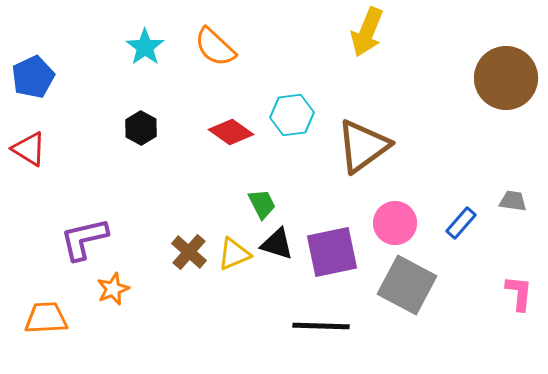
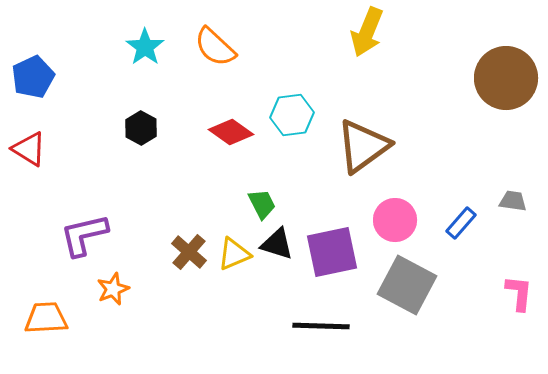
pink circle: moved 3 px up
purple L-shape: moved 4 px up
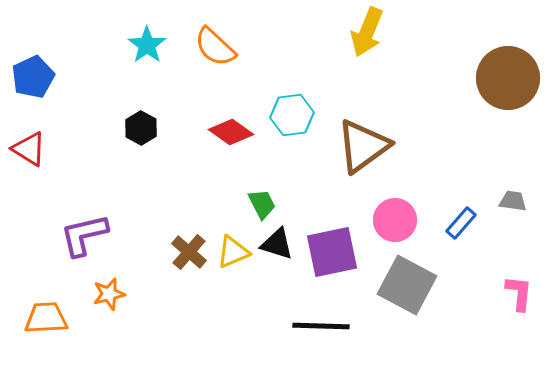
cyan star: moved 2 px right, 2 px up
brown circle: moved 2 px right
yellow triangle: moved 1 px left, 2 px up
orange star: moved 4 px left, 5 px down; rotated 8 degrees clockwise
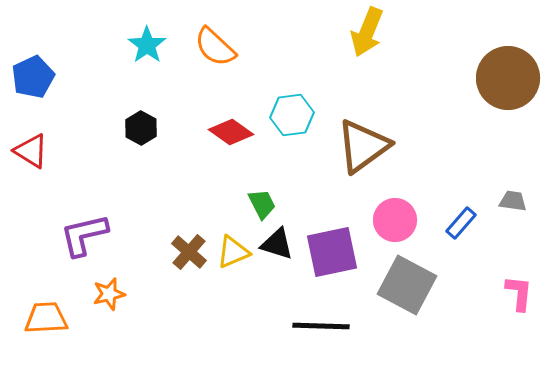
red triangle: moved 2 px right, 2 px down
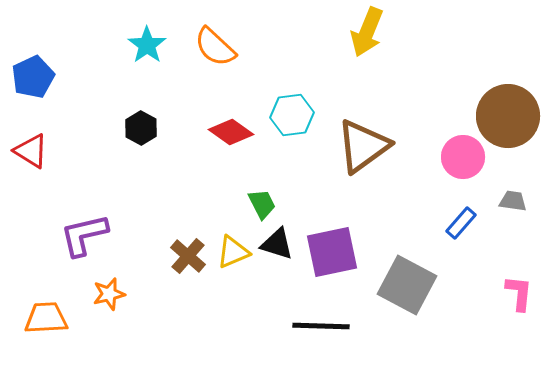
brown circle: moved 38 px down
pink circle: moved 68 px right, 63 px up
brown cross: moved 1 px left, 4 px down
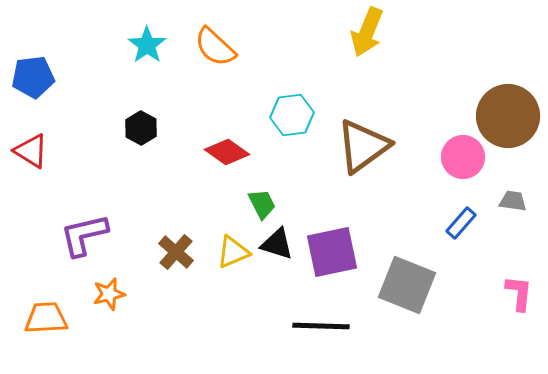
blue pentagon: rotated 18 degrees clockwise
red diamond: moved 4 px left, 20 px down
brown cross: moved 12 px left, 4 px up
gray square: rotated 6 degrees counterclockwise
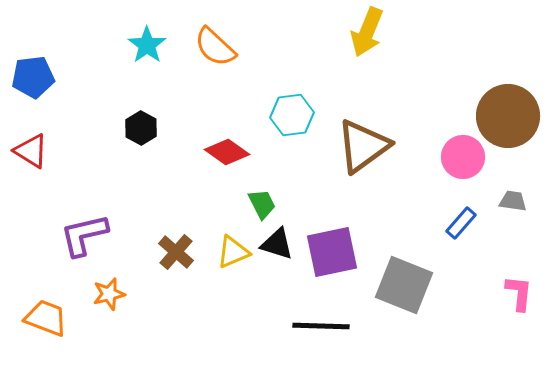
gray square: moved 3 px left
orange trapezoid: rotated 24 degrees clockwise
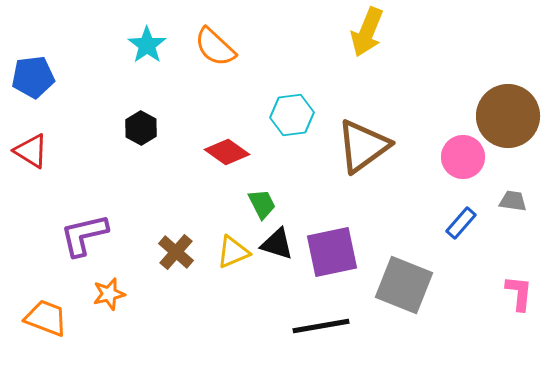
black line: rotated 12 degrees counterclockwise
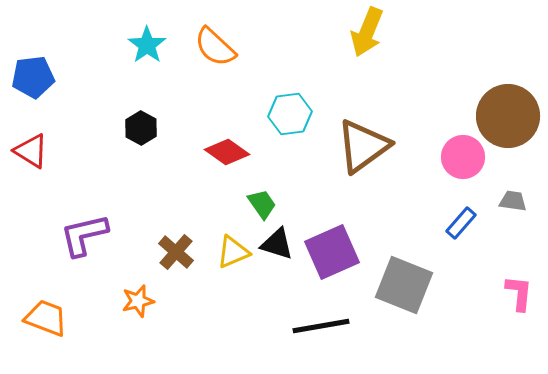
cyan hexagon: moved 2 px left, 1 px up
green trapezoid: rotated 8 degrees counterclockwise
purple square: rotated 12 degrees counterclockwise
orange star: moved 29 px right, 7 px down
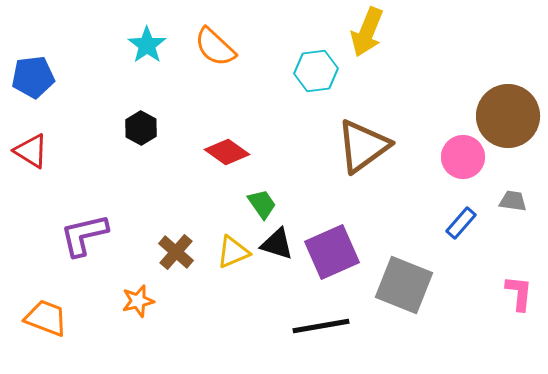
cyan hexagon: moved 26 px right, 43 px up
